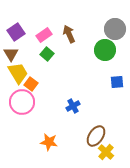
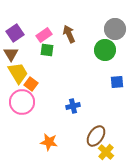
purple square: moved 1 px left, 1 px down
green square: moved 4 px up; rotated 32 degrees counterclockwise
blue cross: rotated 16 degrees clockwise
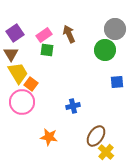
orange star: moved 5 px up
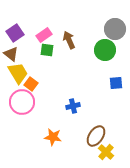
brown arrow: moved 6 px down
brown triangle: rotated 21 degrees counterclockwise
blue square: moved 1 px left, 1 px down
orange star: moved 4 px right
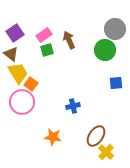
green square: rotated 24 degrees counterclockwise
